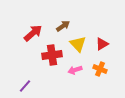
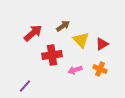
yellow triangle: moved 3 px right, 4 px up
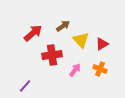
pink arrow: rotated 144 degrees clockwise
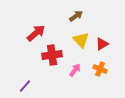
brown arrow: moved 13 px right, 10 px up
red arrow: moved 3 px right
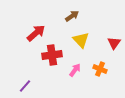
brown arrow: moved 4 px left
red triangle: moved 12 px right, 1 px up; rotated 24 degrees counterclockwise
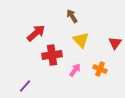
brown arrow: rotated 88 degrees counterclockwise
red triangle: moved 1 px right
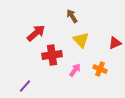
red triangle: rotated 32 degrees clockwise
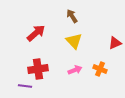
yellow triangle: moved 7 px left, 1 px down
red cross: moved 14 px left, 14 px down
pink arrow: rotated 32 degrees clockwise
purple line: rotated 56 degrees clockwise
